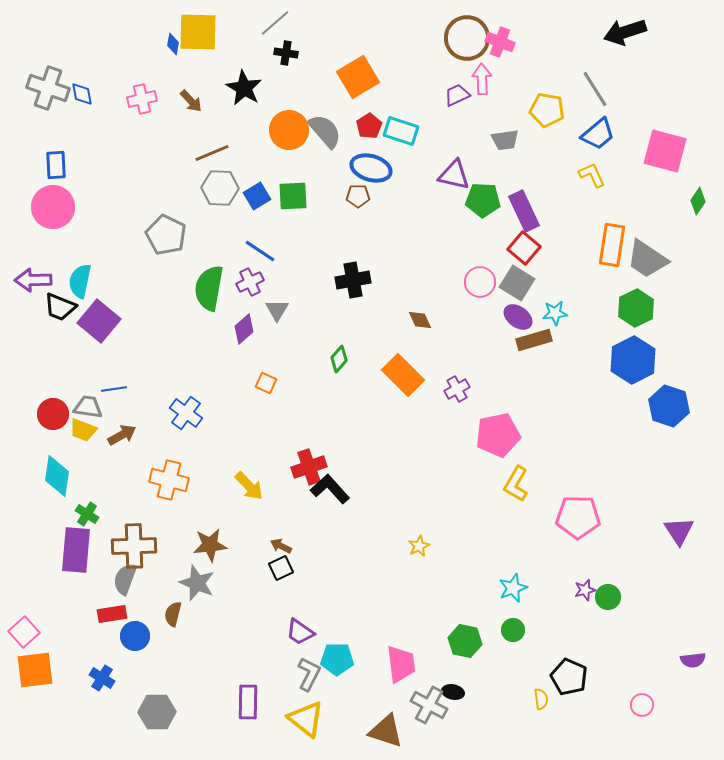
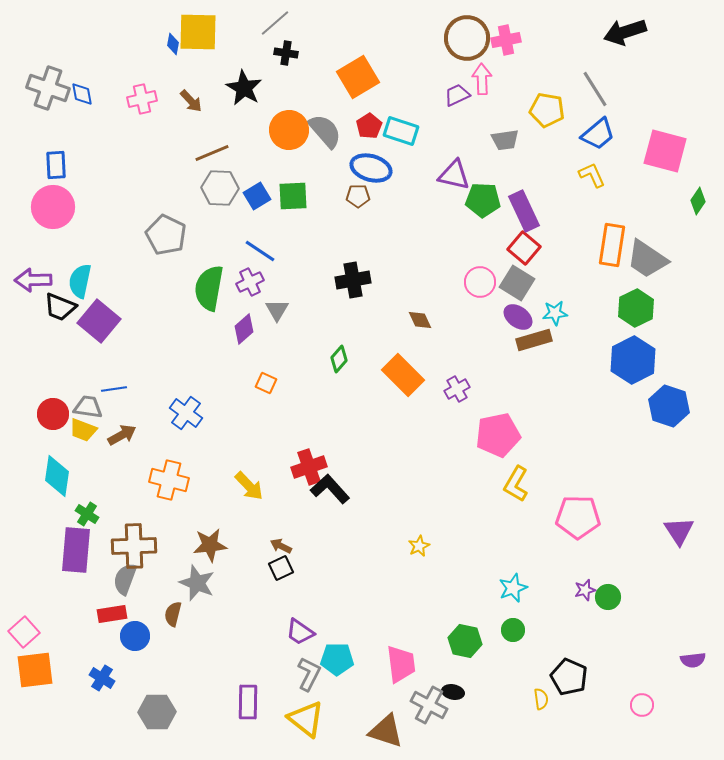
pink cross at (500, 42): moved 6 px right, 2 px up; rotated 32 degrees counterclockwise
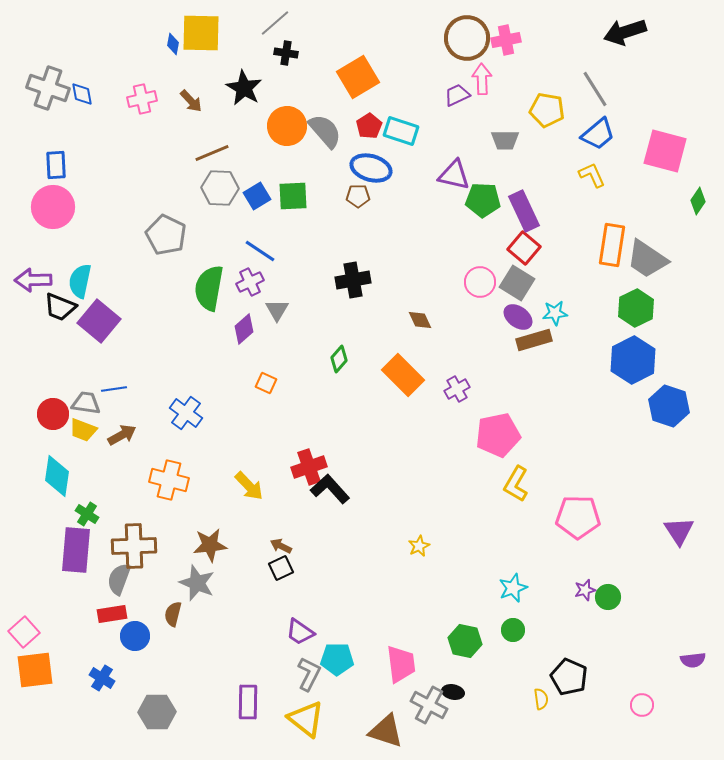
yellow square at (198, 32): moved 3 px right, 1 px down
orange circle at (289, 130): moved 2 px left, 4 px up
gray trapezoid at (505, 140): rotated 8 degrees clockwise
gray trapezoid at (88, 407): moved 2 px left, 4 px up
gray semicircle at (125, 579): moved 6 px left
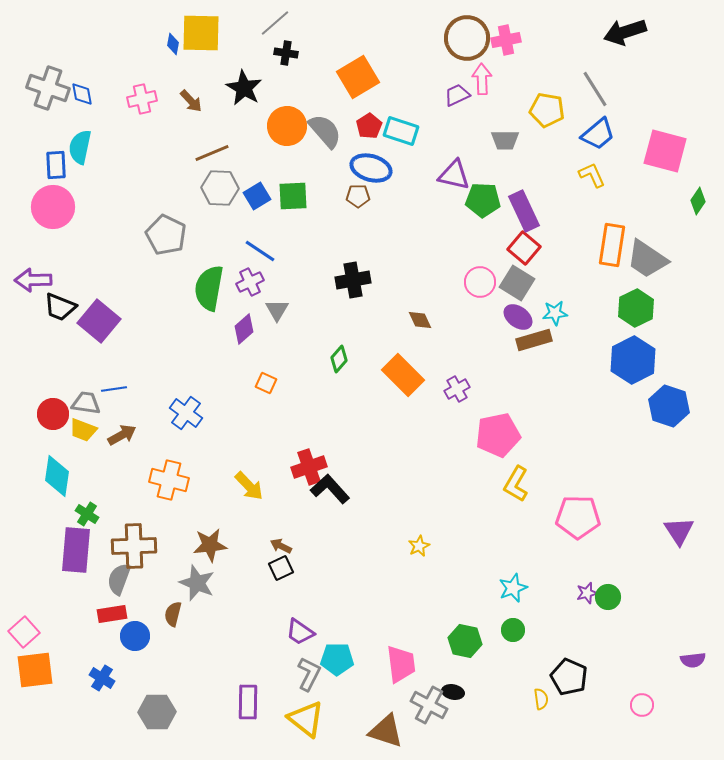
cyan semicircle at (80, 281): moved 134 px up
purple star at (585, 590): moved 2 px right, 3 px down
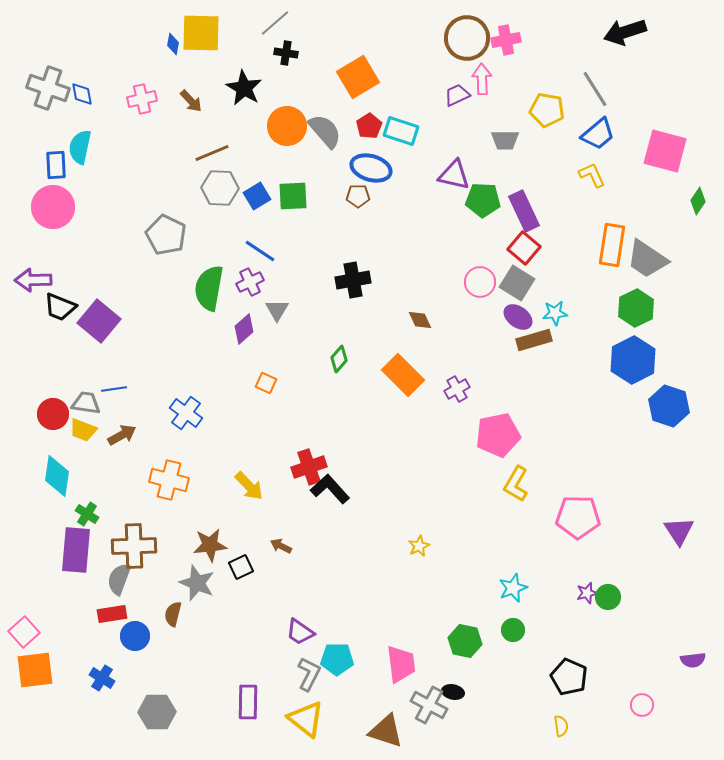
black square at (281, 568): moved 40 px left, 1 px up
yellow semicircle at (541, 699): moved 20 px right, 27 px down
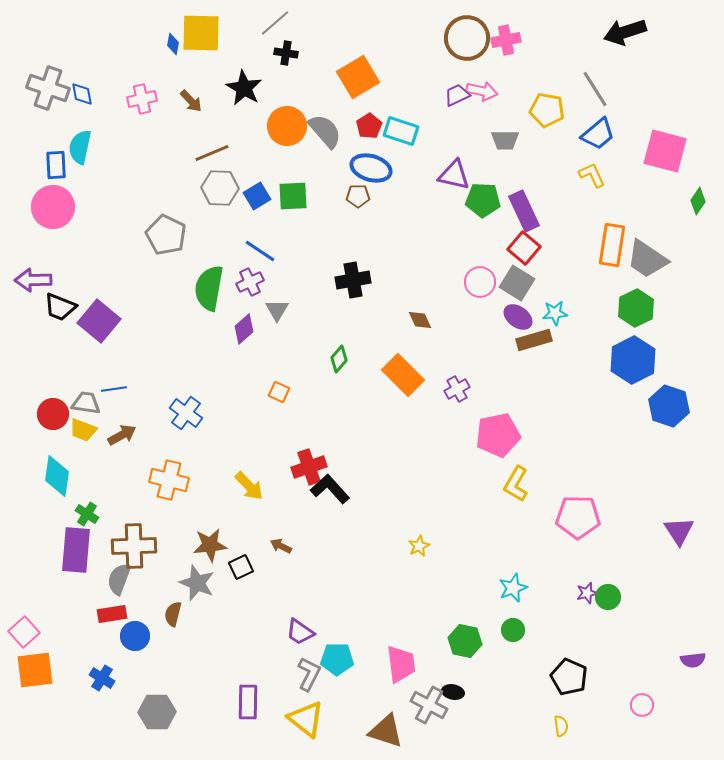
pink arrow at (482, 79): moved 12 px down; rotated 104 degrees clockwise
orange square at (266, 383): moved 13 px right, 9 px down
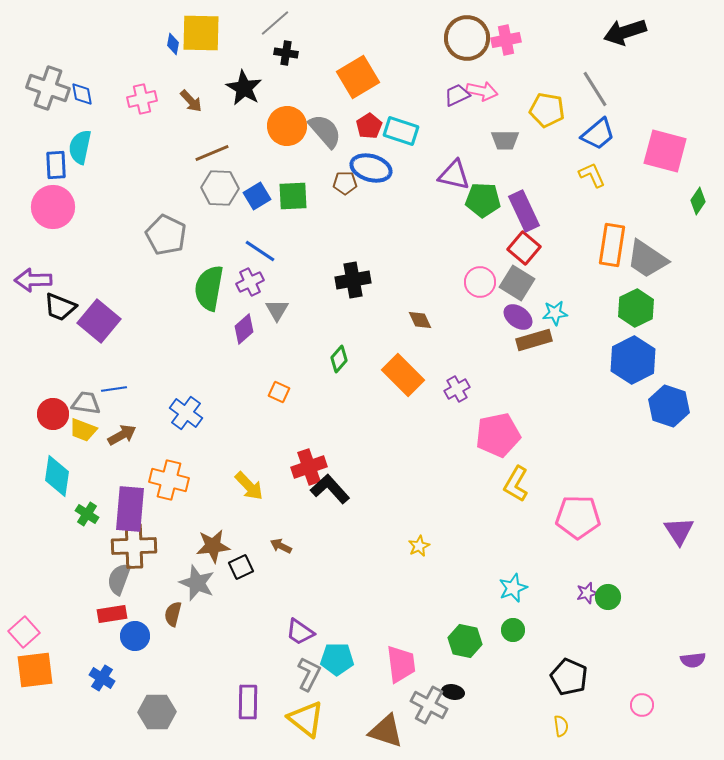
brown pentagon at (358, 196): moved 13 px left, 13 px up
brown star at (210, 545): moved 3 px right, 1 px down
purple rectangle at (76, 550): moved 54 px right, 41 px up
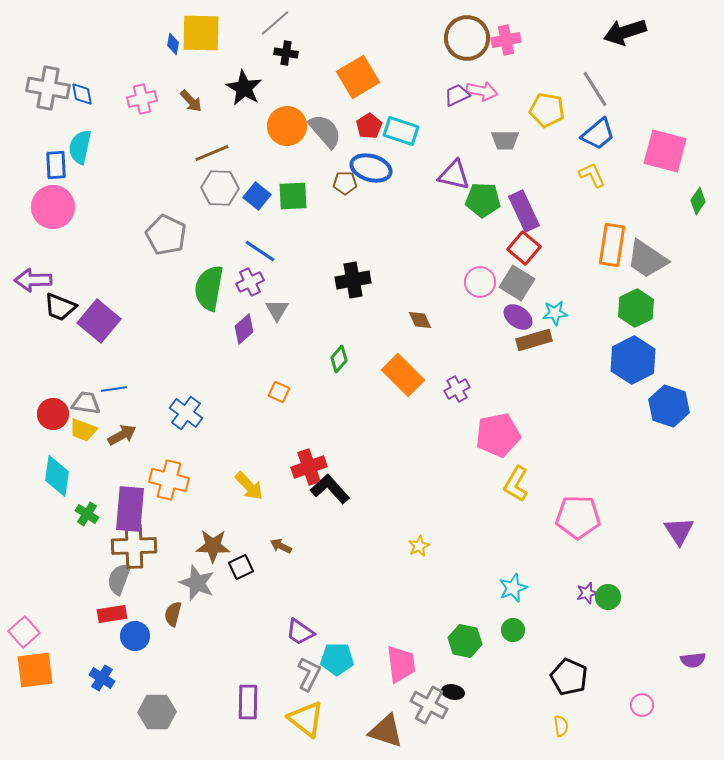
gray cross at (48, 88): rotated 9 degrees counterclockwise
blue square at (257, 196): rotated 20 degrees counterclockwise
brown star at (213, 546): rotated 8 degrees clockwise
